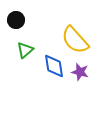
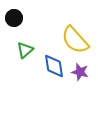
black circle: moved 2 px left, 2 px up
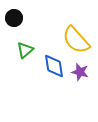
yellow semicircle: moved 1 px right
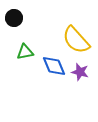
green triangle: moved 2 px down; rotated 30 degrees clockwise
blue diamond: rotated 15 degrees counterclockwise
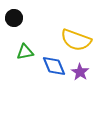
yellow semicircle: rotated 28 degrees counterclockwise
purple star: rotated 18 degrees clockwise
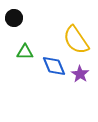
yellow semicircle: rotated 36 degrees clockwise
green triangle: rotated 12 degrees clockwise
purple star: moved 2 px down
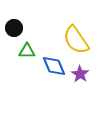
black circle: moved 10 px down
green triangle: moved 2 px right, 1 px up
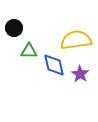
yellow semicircle: rotated 116 degrees clockwise
green triangle: moved 2 px right
blue diamond: moved 1 px up; rotated 10 degrees clockwise
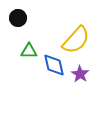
black circle: moved 4 px right, 10 px up
yellow semicircle: rotated 140 degrees clockwise
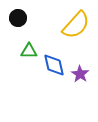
yellow semicircle: moved 15 px up
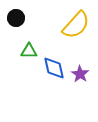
black circle: moved 2 px left
blue diamond: moved 3 px down
